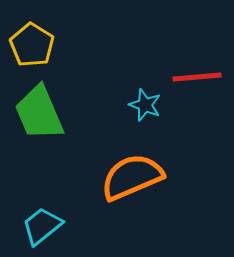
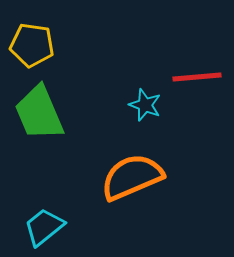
yellow pentagon: rotated 24 degrees counterclockwise
cyan trapezoid: moved 2 px right, 1 px down
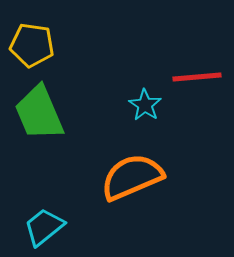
cyan star: rotated 12 degrees clockwise
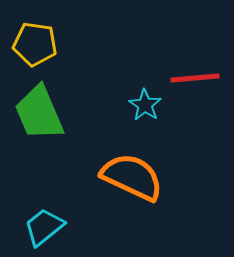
yellow pentagon: moved 3 px right, 1 px up
red line: moved 2 px left, 1 px down
orange semicircle: rotated 48 degrees clockwise
